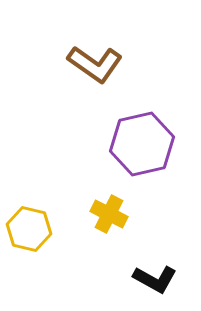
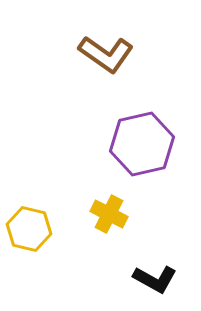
brown L-shape: moved 11 px right, 10 px up
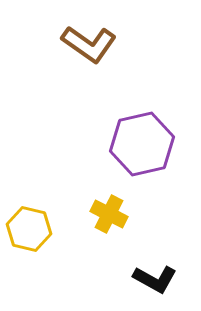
brown L-shape: moved 17 px left, 10 px up
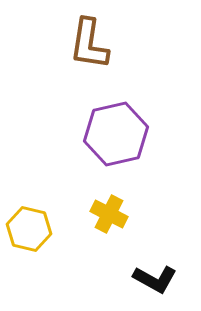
brown L-shape: rotated 64 degrees clockwise
purple hexagon: moved 26 px left, 10 px up
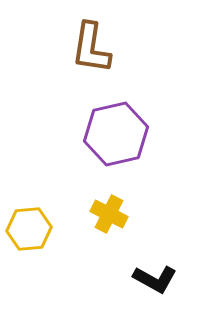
brown L-shape: moved 2 px right, 4 px down
yellow hexagon: rotated 18 degrees counterclockwise
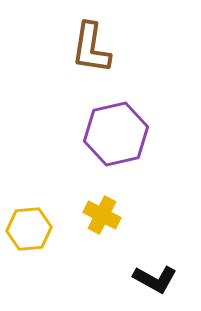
yellow cross: moved 7 px left, 1 px down
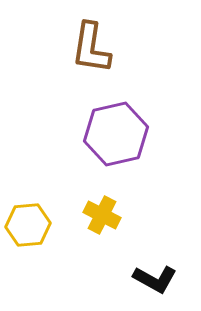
yellow hexagon: moved 1 px left, 4 px up
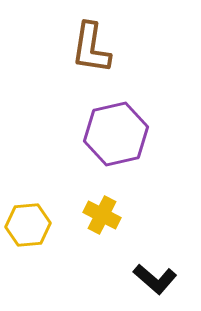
black L-shape: rotated 12 degrees clockwise
